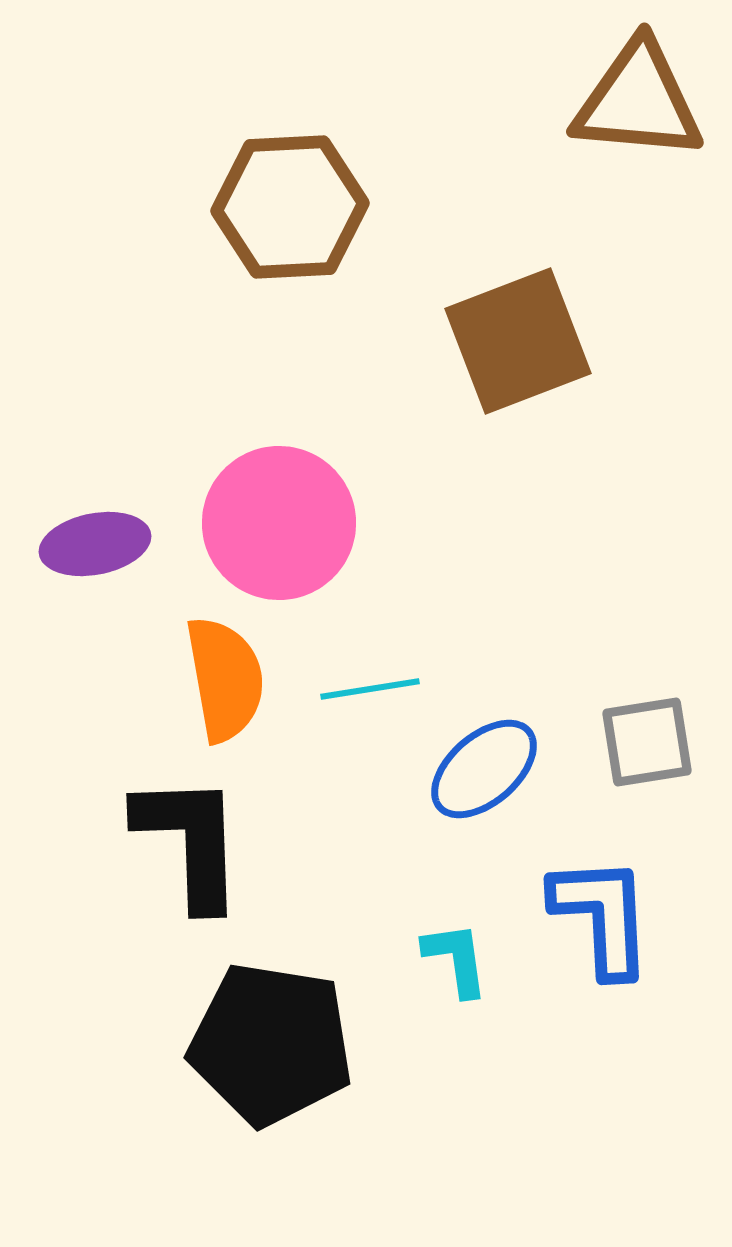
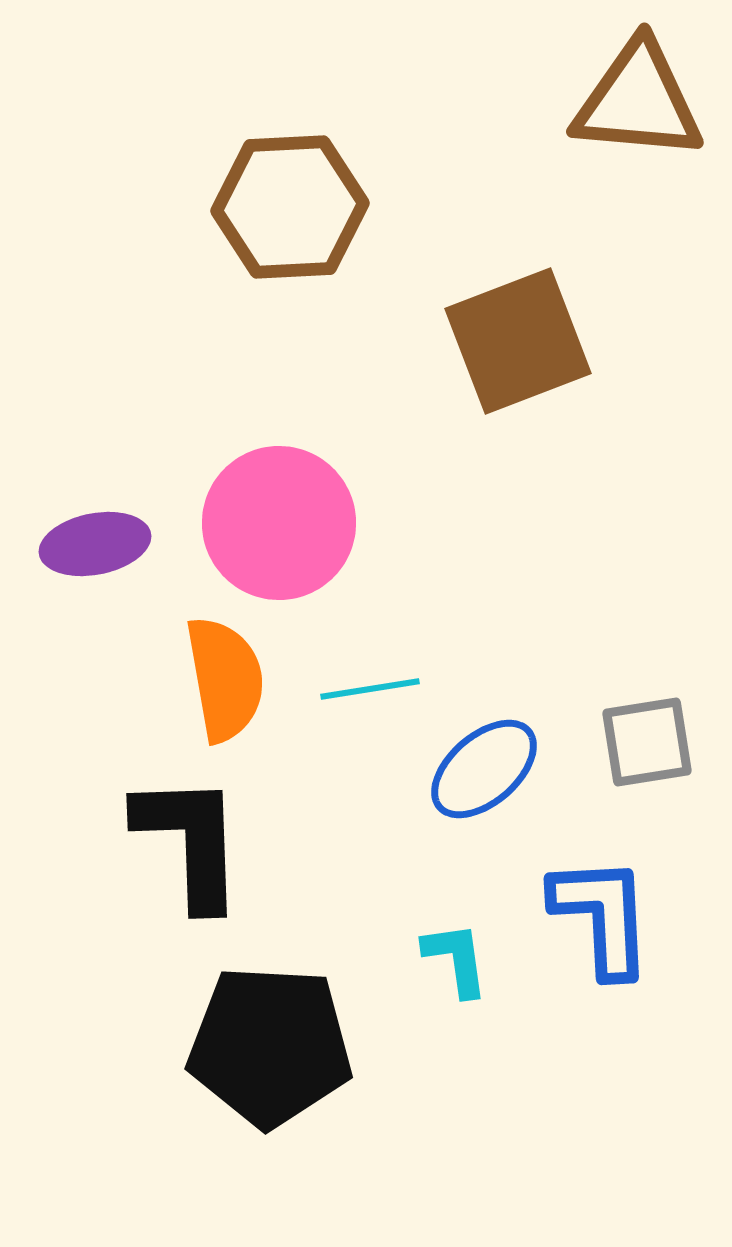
black pentagon: moved 1 px left, 2 px down; rotated 6 degrees counterclockwise
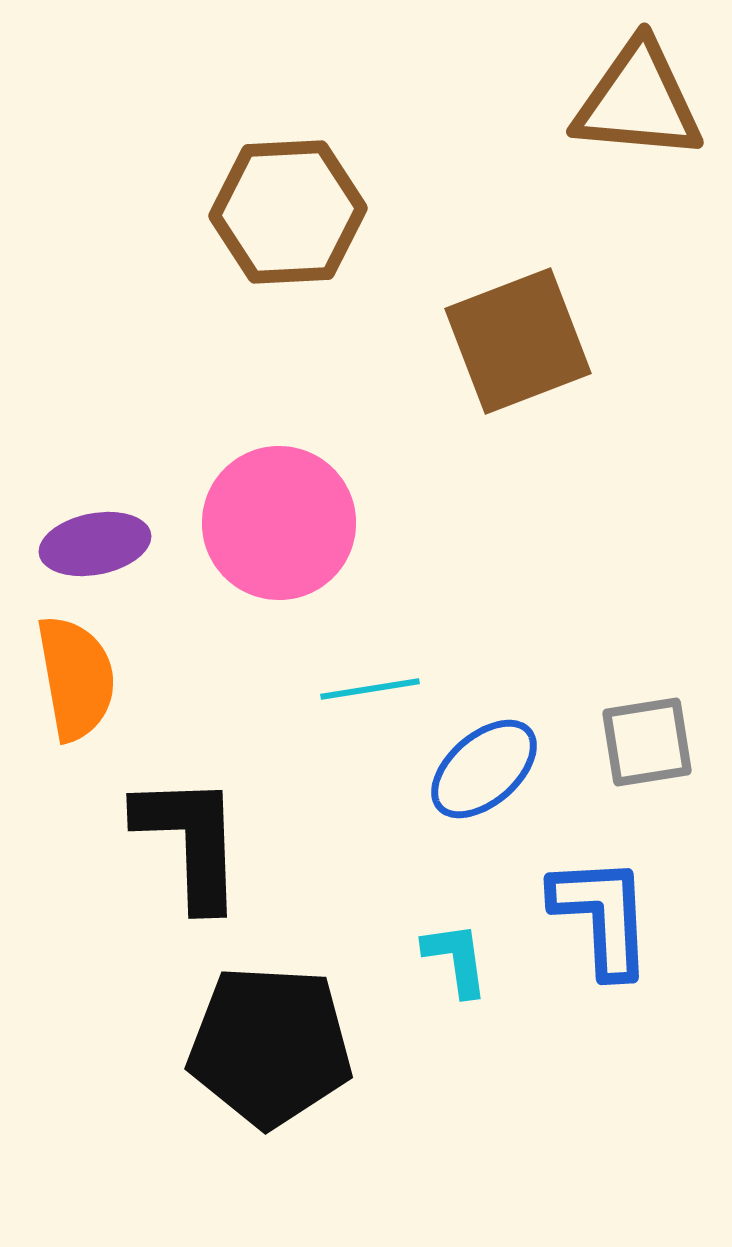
brown hexagon: moved 2 px left, 5 px down
orange semicircle: moved 149 px left, 1 px up
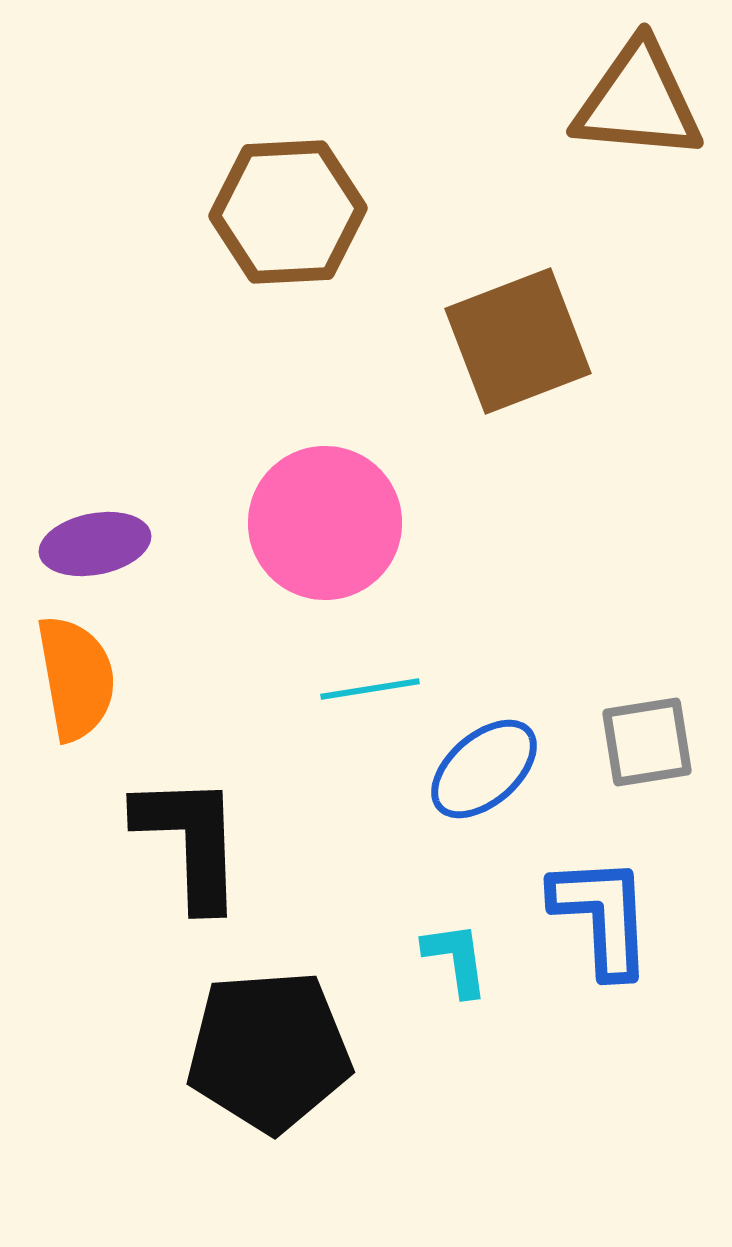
pink circle: moved 46 px right
black pentagon: moved 1 px left, 5 px down; rotated 7 degrees counterclockwise
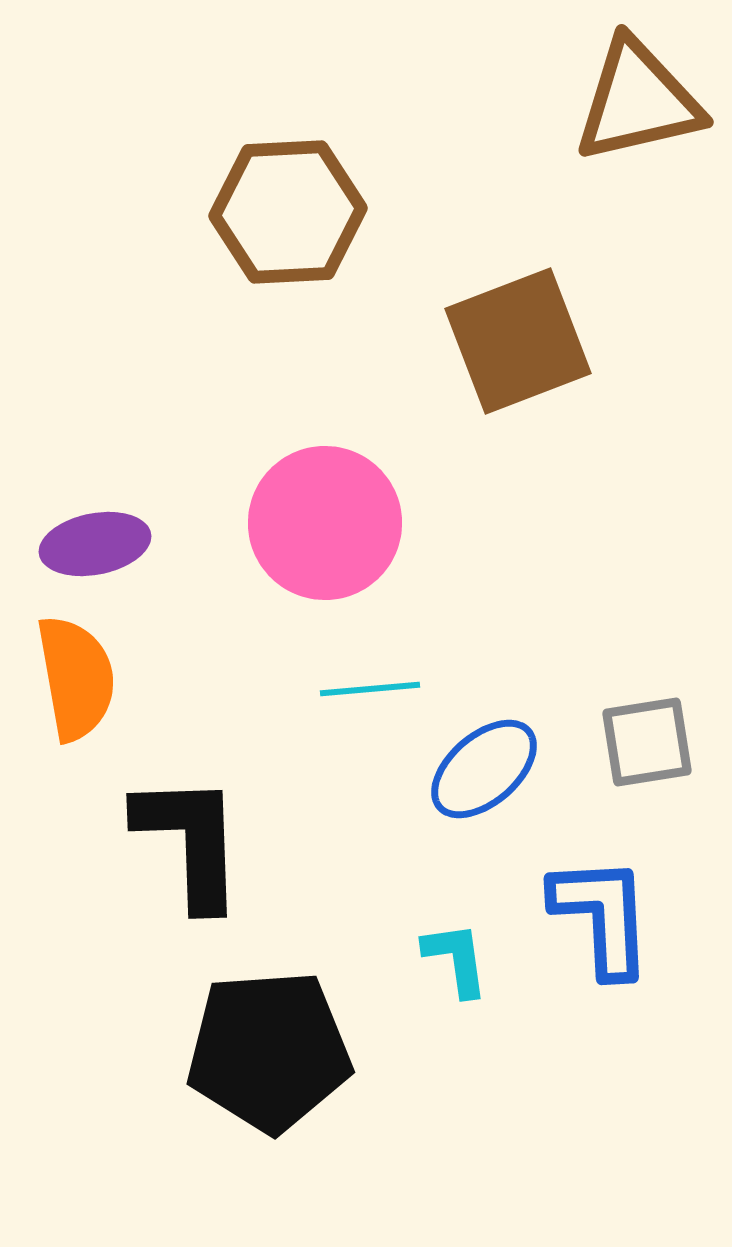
brown triangle: rotated 18 degrees counterclockwise
cyan line: rotated 4 degrees clockwise
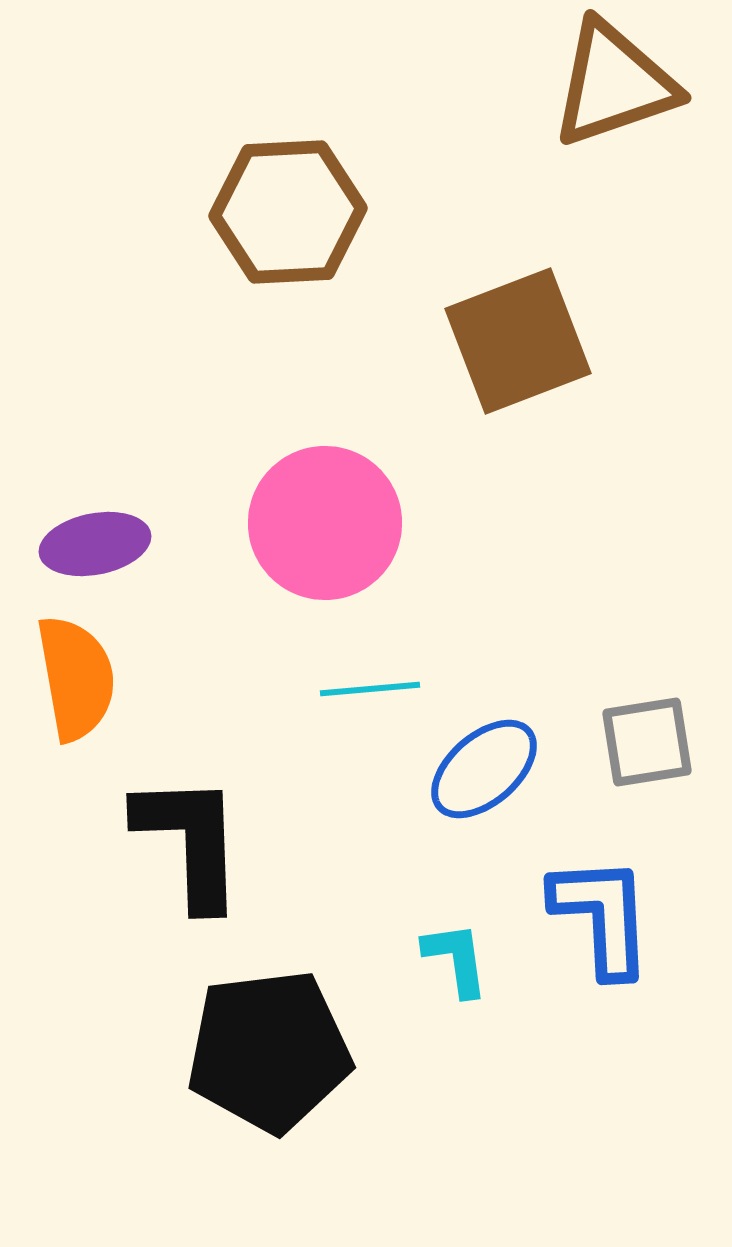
brown triangle: moved 24 px left, 17 px up; rotated 6 degrees counterclockwise
black pentagon: rotated 3 degrees counterclockwise
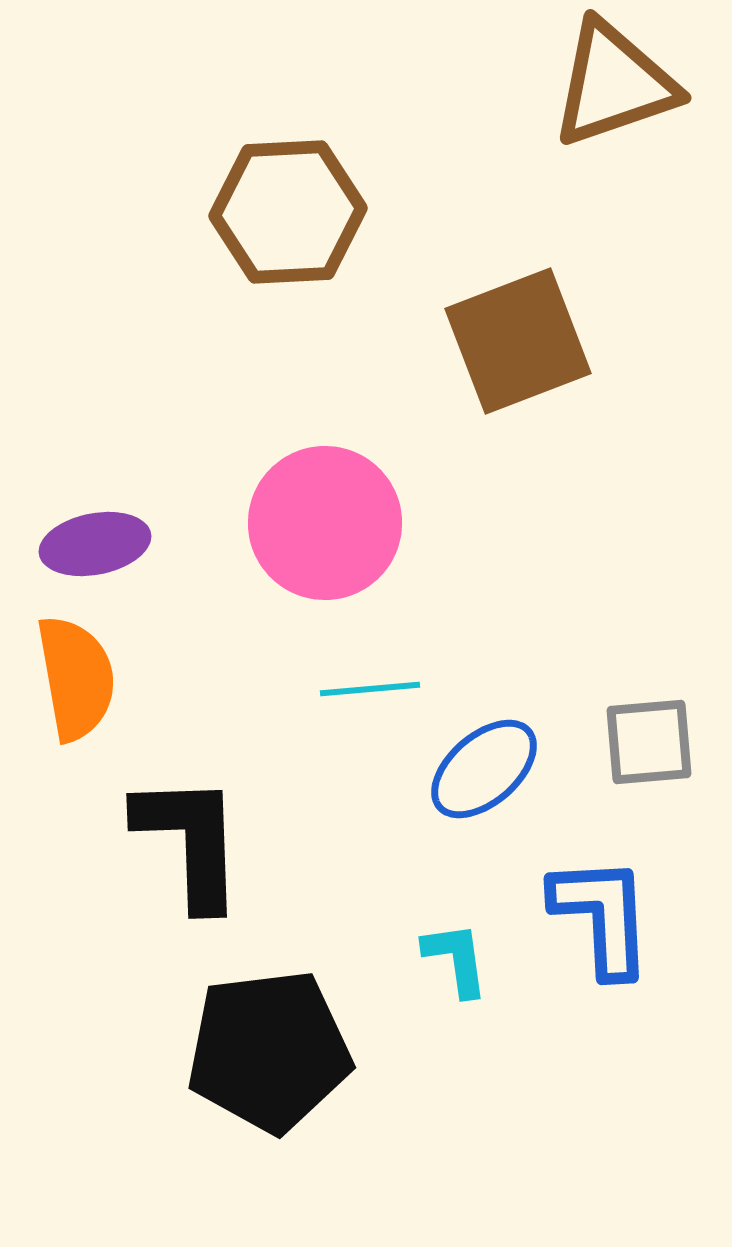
gray square: moved 2 px right; rotated 4 degrees clockwise
